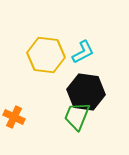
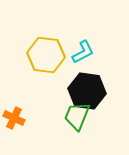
black hexagon: moved 1 px right, 1 px up
orange cross: moved 1 px down
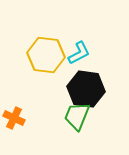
cyan L-shape: moved 4 px left, 1 px down
black hexagon: moved 1 px left, 2 px up
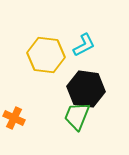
cyan L-shape: moved 5 px right, 8 px up
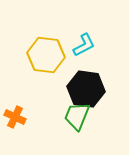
orange cross: moved 1 px right, 1 px up
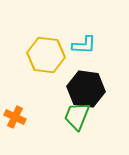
cyan L-shape: rotated 30 degrees clockwise
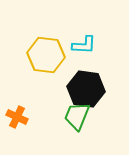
orange cross: moved 2 px right
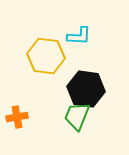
cyan L-shape: moved 5 px left, 9 px up
yellow hexagon: moved 1 px down
orange cross: rotated 35 degrees counterclockwise
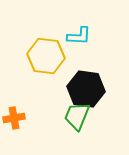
orange cross: moved 3 px left, 1 px down
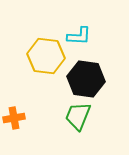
black hexagon: moved 10 px up
green trapezoid: moved 1 px right
